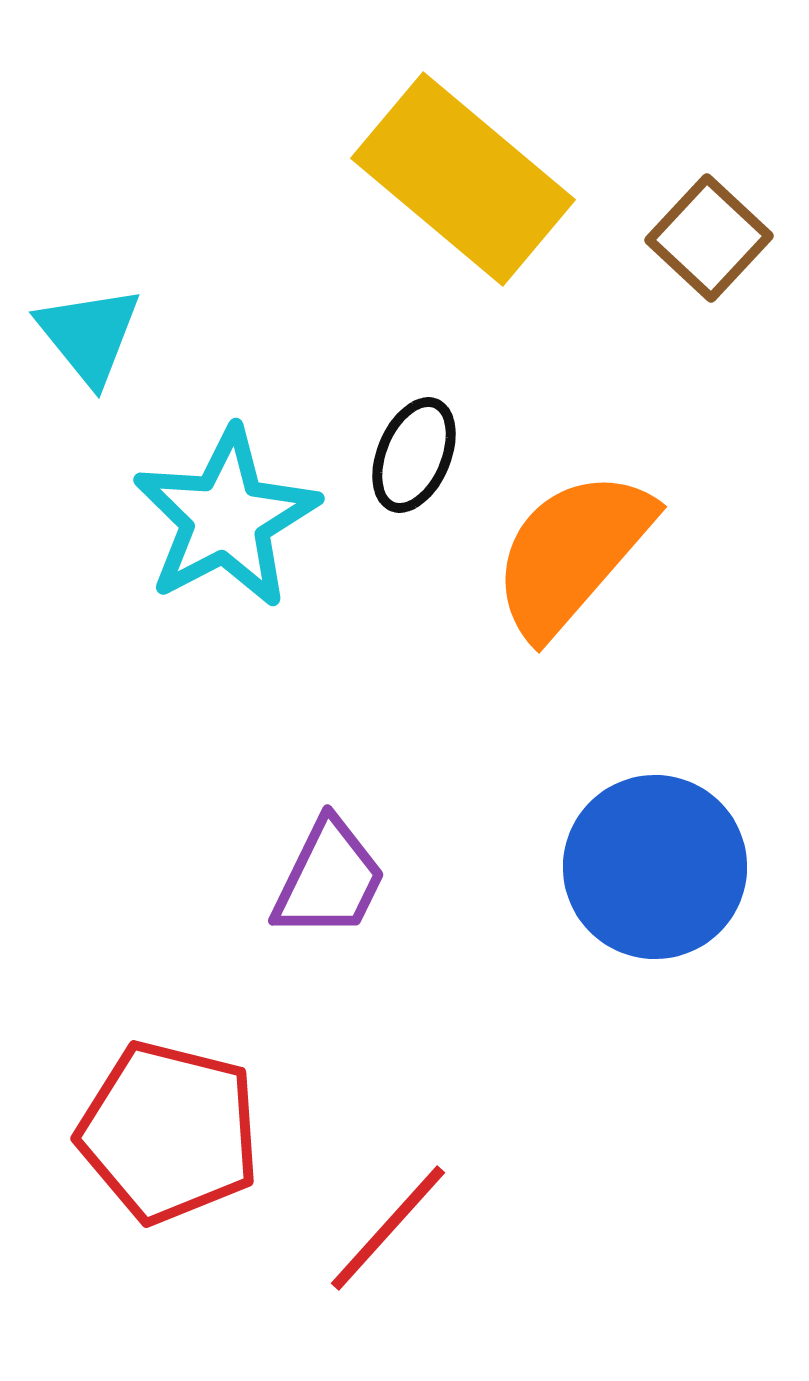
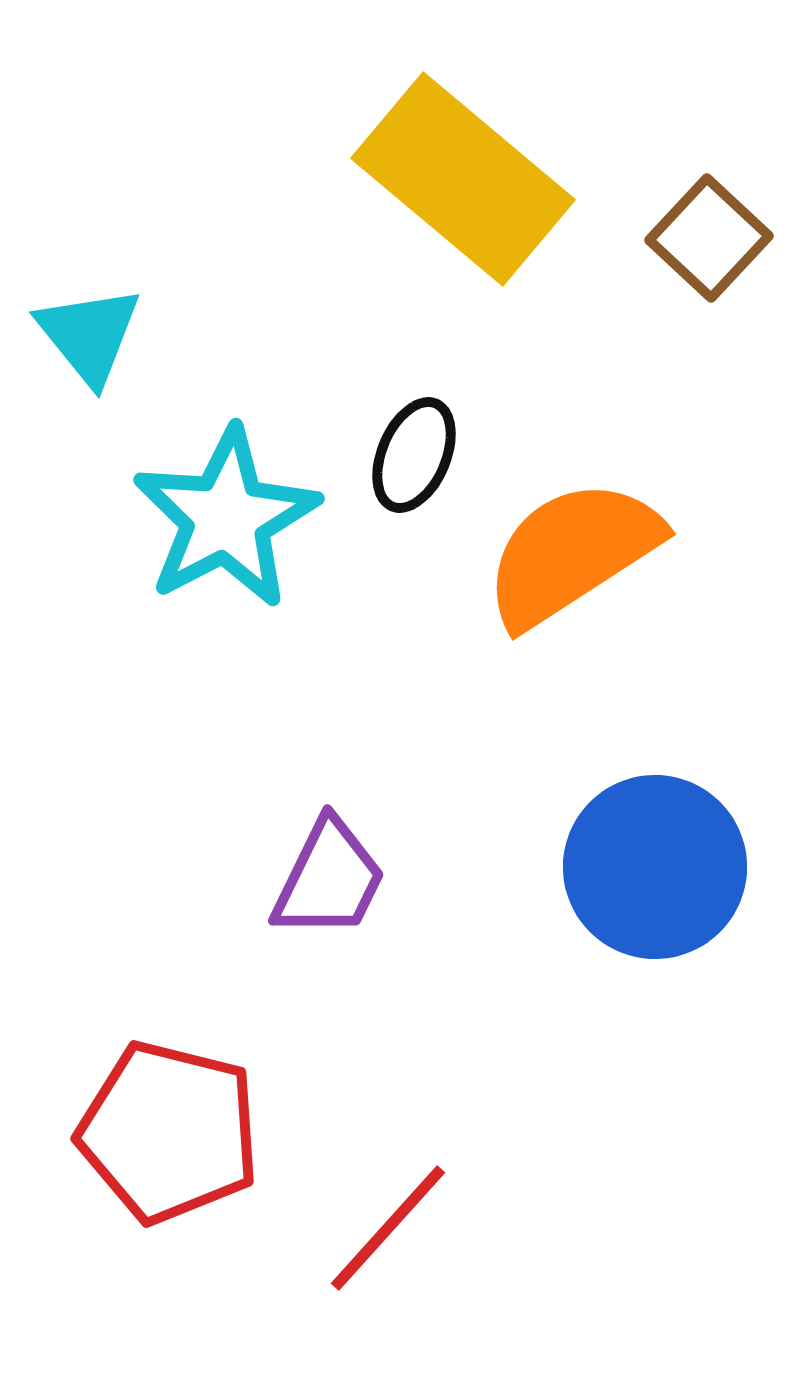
orange semicircle: rotated 16 degrees clockwise
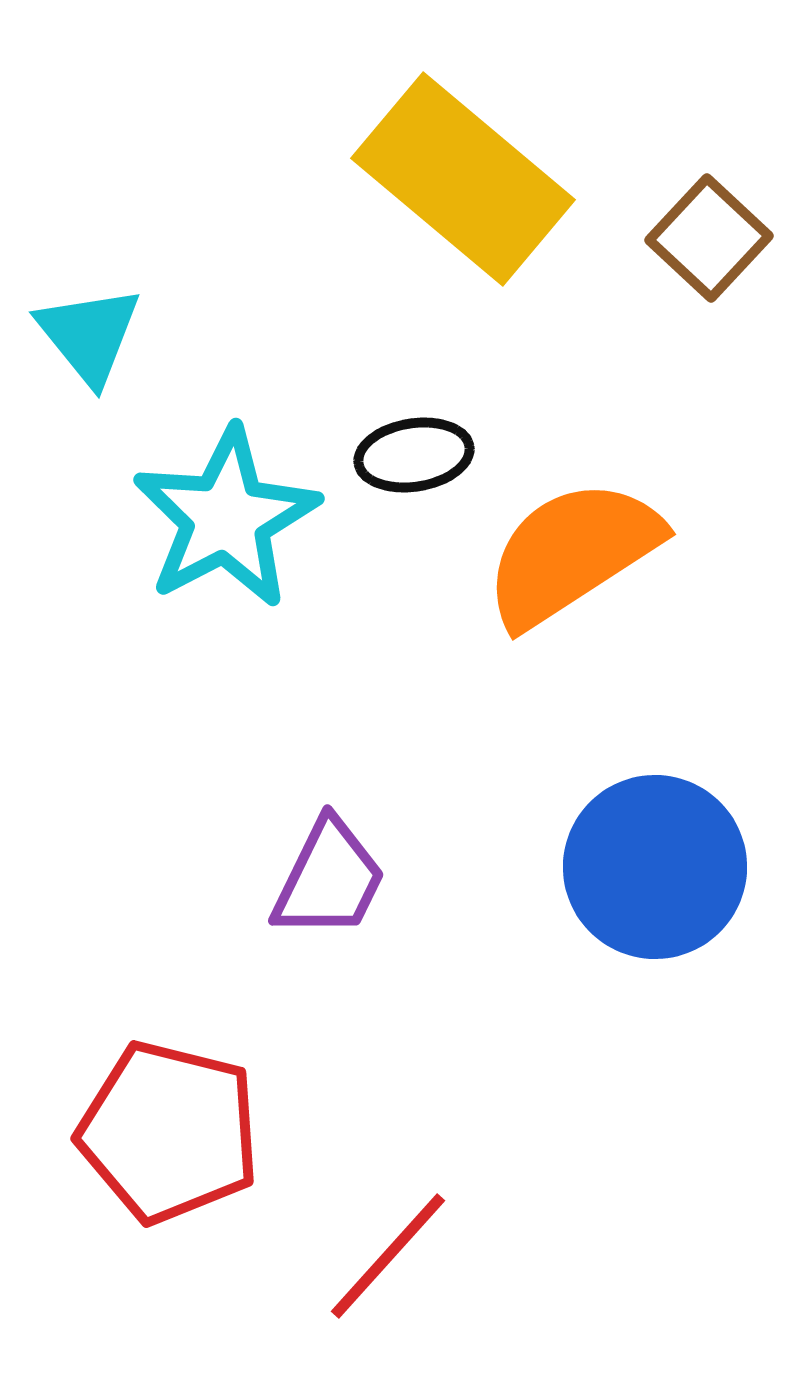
black ellipse: rotated 58 degrees clockwise
red line: moved 28 px down
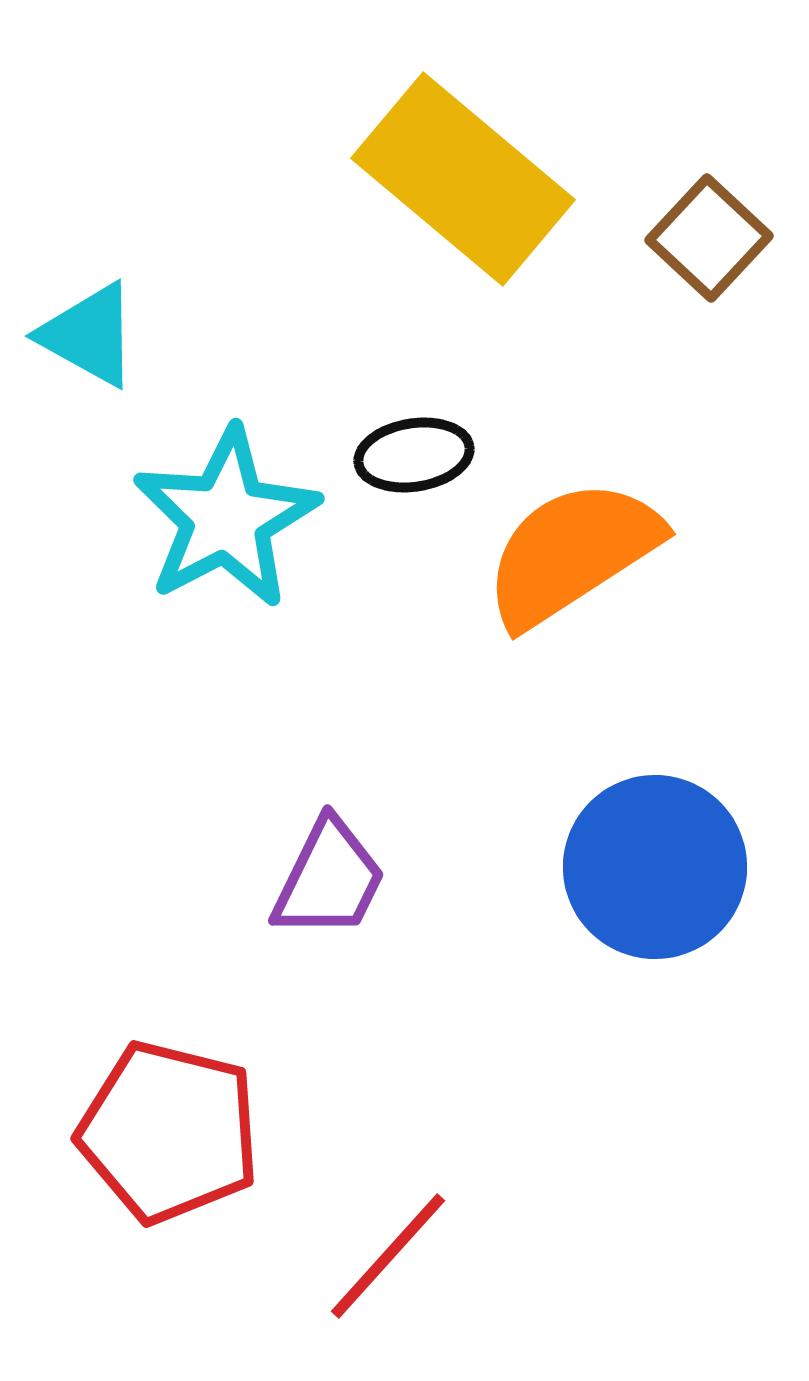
cyan triangle: rotated 22 degrees counterclockwise
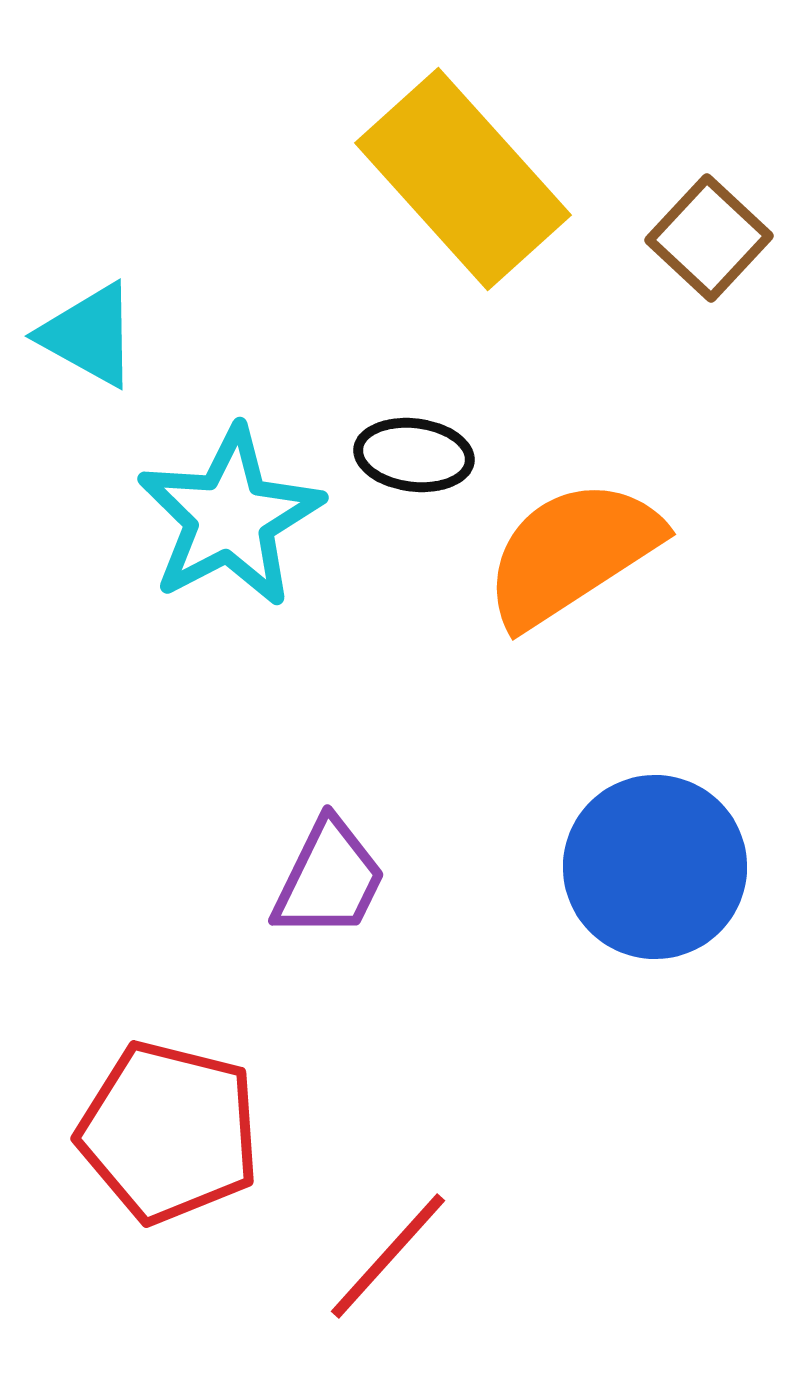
yellow rectangle: rotated 8 degrees clockwise
black ellipse: rotated 16 degrees clockwise
cyan star: moved 4 px right, 1 px up
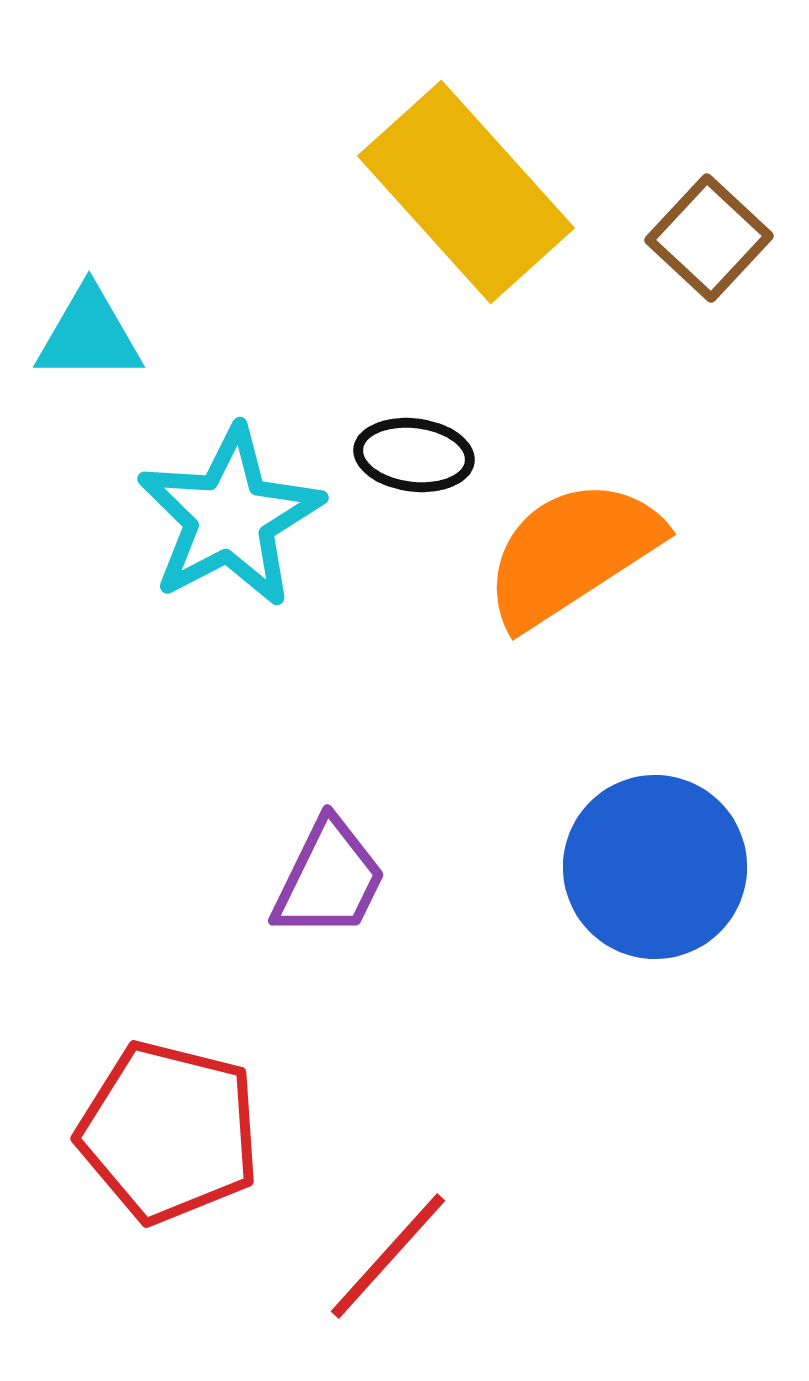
yellow rectangle: moved 3 px right, 13 px down
cyan triangle: rotated 29 degrees counterclockwise
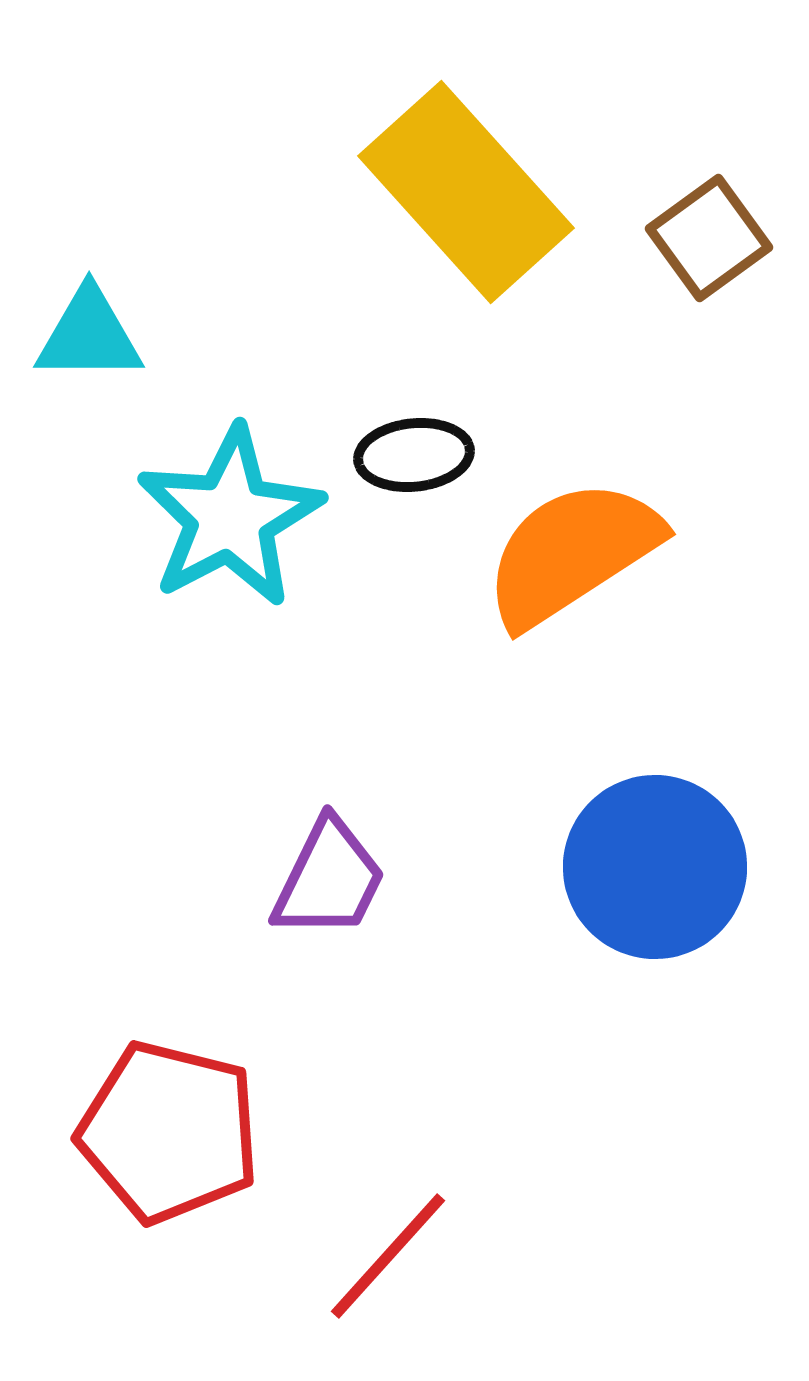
brown square: rotated 11 degrees clockwise
black ellipse: rotated 13 degrees counterclockwise
